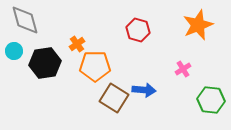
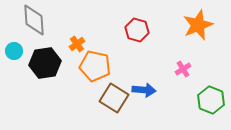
gray diamond: moved 9 px right; rotated 12 degrees clockwise
red hexagon: moved 1 px left
orange pentagon: rotated 12 degrees clockwise
green hexagon: rotated 16 degrees clockwise
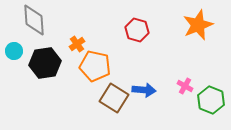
pink cross: moved 2 px right, 17 px down; rotated 28 degrees counterclockwise
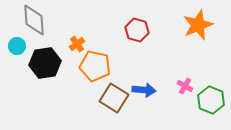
cyan circle: moved 3 px right, 5 px up
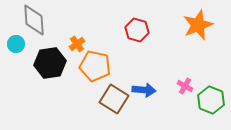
cyan circle: moved 1 px left, 2 px up
black hexagon: moved 5 px right
brown square: moved 1 px down
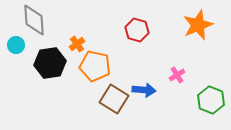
cyan circle: moved 1 px down
pink cross: moved 8 px left, 11 px up; rotated 28 degrees clockwise
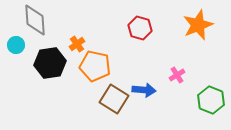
gray diamond: moved 1 px right
red hexagon: moved 3 px right, 2 px up
